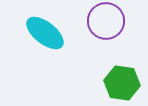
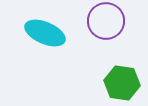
cyan ellipse: rotated 15 degrees counterclockwise
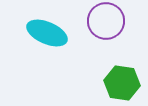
cyan ellipse: moved 2 px right
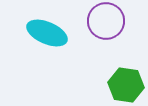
green hexagon: moved 4 px right, 2 px down
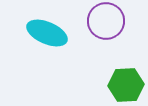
green hexagon: rotated 12 degrees counterclockwise
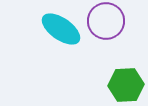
cyan ellipse: moved 14 px right, 4 px up; rotated 12 degrees clockwise
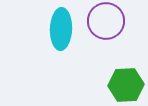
cyan ellipse: rotated 57 degrees clockwise
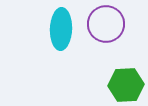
purple circle: moved 3 px down
